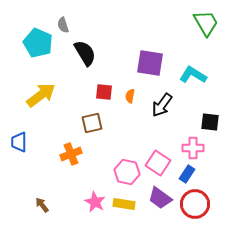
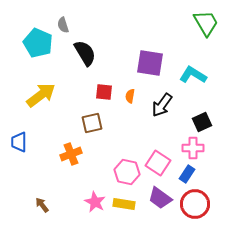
black square: moved 8 px left; rotated 30 degrees counterclockwise
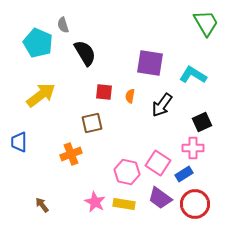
blue rectangle: moved 3 px left; rotated 24 degrees clockwise
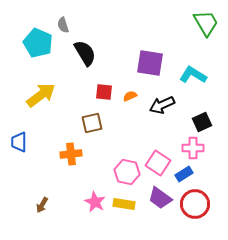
orange semicircle: rotated 56 degrees clockwise
black arrow: rotated 30 degrees clockwise
orange cross: rotated 15 degrees clockwise
brown arrow: rotated 112 degrees counterclockwise
